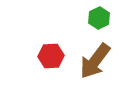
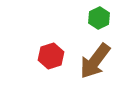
red hexagon: rotated 15 degrees counterclockwise
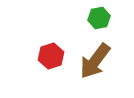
green hexagon: rotated 15 degrees clockwise
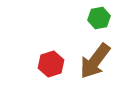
red hexagon: moved 8 px down
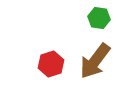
green hexagon: rotated 20 degrees clockwise
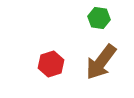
brown arrow: moved 6 px right, 1 px down
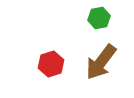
green hexagon: rotated 20 degrees counterclockwise
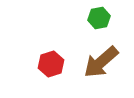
brown arrow: rotated 12 degrees clockwise
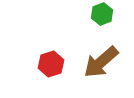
green hexagon: moved 3 px right, 4 px up; rotated 10 degrees counterclockwise
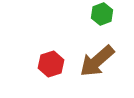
brown arrow: moved 4 px left, 1 px up
